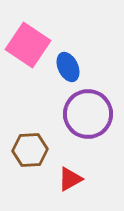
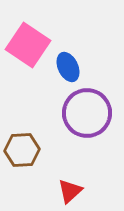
purple circle: moved 1 px left, 1 px up
brown hexagon: moved 8 px left
red triangle: moved 12 px down; rotated 12 degrees counterclockwise
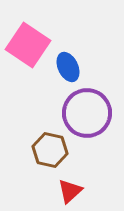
brown hexagon: moved 28 px right; rotated 16 degrees clockwise
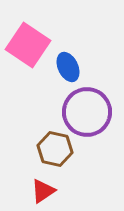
purple circle: moved 1 px up
brown hexagon: moved 5 px right, 1 px up
red triangle: moved 27 px left; rotated 8 degrees clockwise
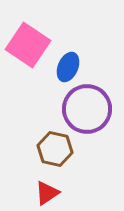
blue ellipse: rotated 48 degrees clockwise
purple circle: moved 3 px up
red triangle: moved 4 px right, 2 px down
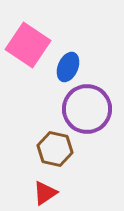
red triangle: moved 2 px left
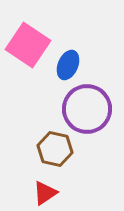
blue ellipse: moved 2 px up
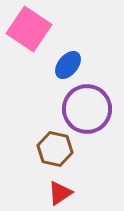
pink square: moved 1 px right, 16 px up
blue ellipse: rotated 16 degrees clockwise
red triangle: moved 15 px right
